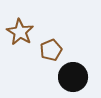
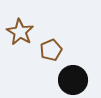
black circle: moved 3 px down
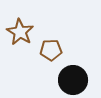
brown pentagon: rotated 20 degrees clockwise
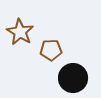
black circle: moved 2 px up
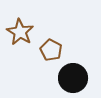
brown pentagon: rotated 30 degrees clockwise
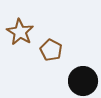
black circle: moved 10 px right, 3 px down
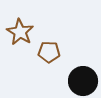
brown pentagon: moved 2 px left, 2 px down; rotated 25 degrees counterclockwise
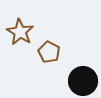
brown pentagon: rotated 25 degrees clockwise
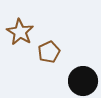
brown pentagon: rotated 20 degrees clockwise
